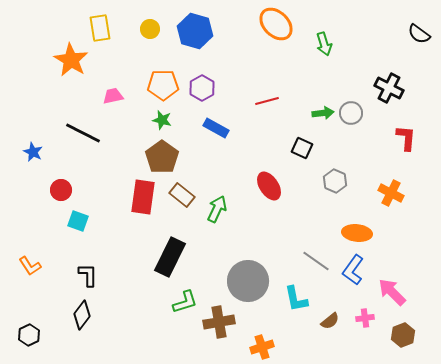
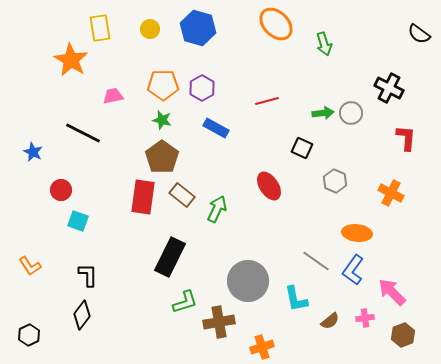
blue hexagon at (195, 31): moved 3 px right, 3 px up
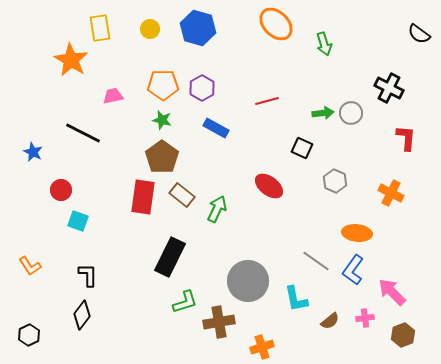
red ellipse at (269, 186): rotated 20 degrees counterclockwise
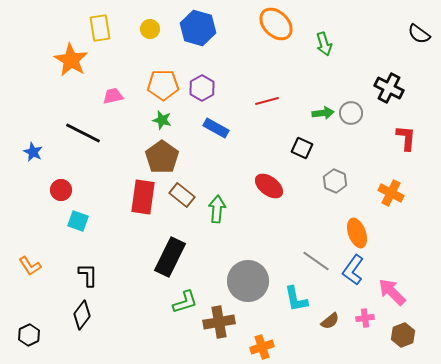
green arrow at (217, 209): rotated 20 degrees counterclockwise
orange ellipse at (357, 233): rotated 64 degrees clockwise
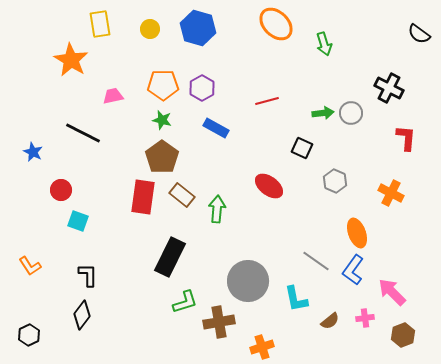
yellow rectangle at (100, 28): moved 4 px up
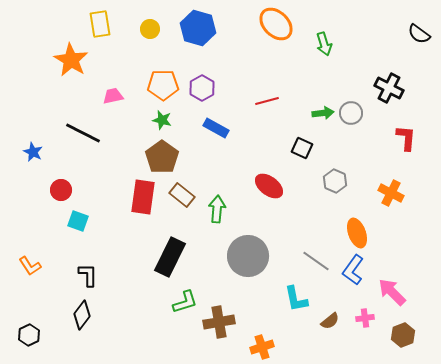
gray circle at (248, 281): moved 25 px up
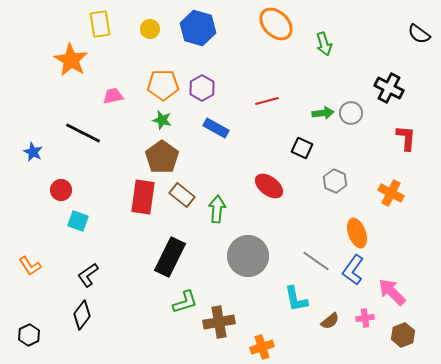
black L-shape at (88, 275): rotated 125 degrees counterclockwise
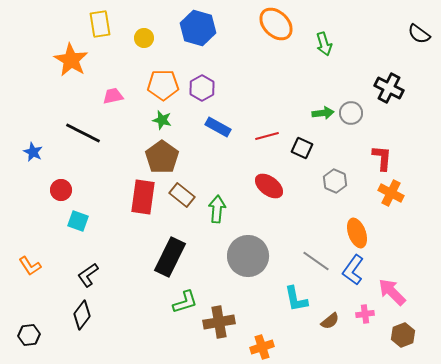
yellow circle at (150, 29): moved 6 px left, 9 px down
red line at (267, 101): moved 35 px down
blue rectangle at (216, 128): moved 2 px right, 1 px up
red L-shape at (406, 138): moved 24 px left, 20 px down
pink cross at (365, 318): moved 4 px up
black hexagon at (29, 335): rotated 20 degrees clockwise
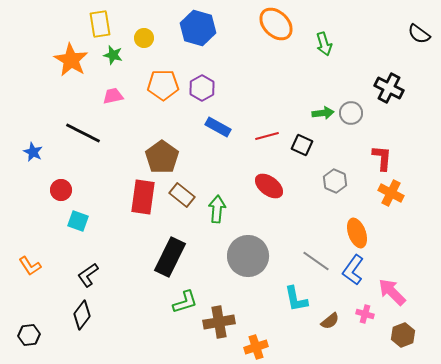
green star at (162, 120): moved 49 px left, 65 px up
black square at (302, 148): moved 3 px up
pink cross at (365, 314): rotated 24 degrees clockwise
orange cross at (262, 347): moved 6 px left
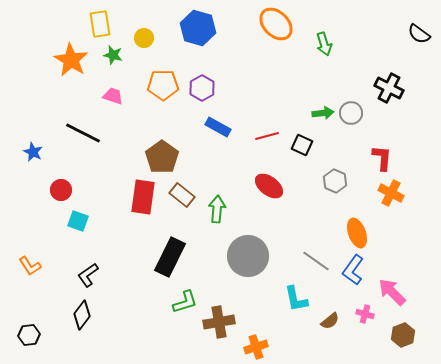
pink trapezoid at (113, 96): rotated 30 degrees clockwise
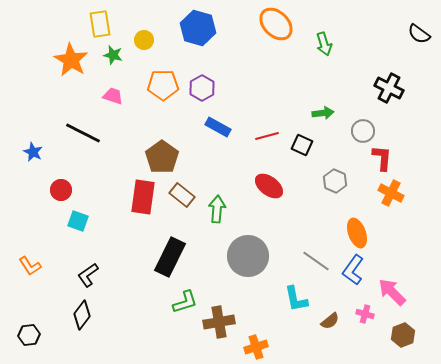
yellow circle at (144, 38): moved 2 px down
gray circle at (351, 113): moved 12 px right, 18 px down
